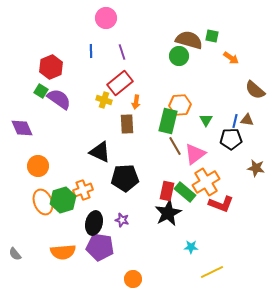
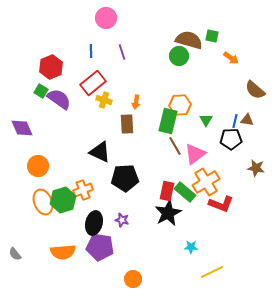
red rectangle at (120, 83): moved 27 px left
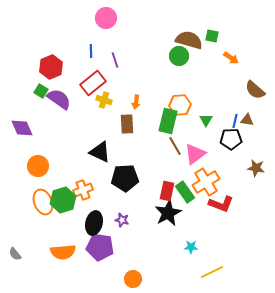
purple line at (122, 52): moved 7 px left, 8 px down
green rectangle at (185, 192): rotated 15 degrees clockwise
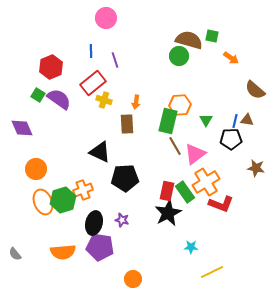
green square at (41, 91): moved 3 px left, 4 px down
orange circle at (38, 166): moved 2 px left, 3 px down
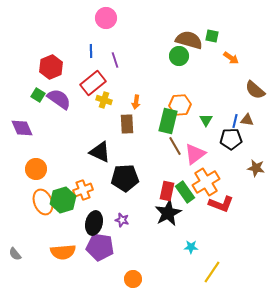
yellow line at (212, 272): rotated 30 degrees counterclockwise
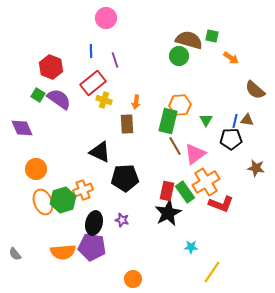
red hexagon at (51, 67): rotated 15 degrees counterclockwise
purple pentagon at (100, 247): moved 8 px left
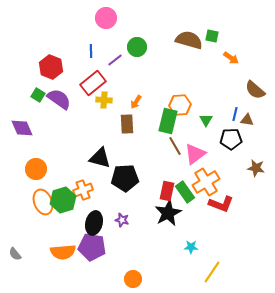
green circle at (179, 56): moved 42 px left, 9 px up
purple line at (115, 60): rotated 70 degrees clockwise
yellow cross at (104, 100): rotated 14 degrees counterclockwise
orange arrow at (136, 102): rotated 24 degrees clockwise
blue line at (235, 121): moved 7 px up
black triangle at (100, 152): moved 6 px down; rotated 10 degrees counterclockwise
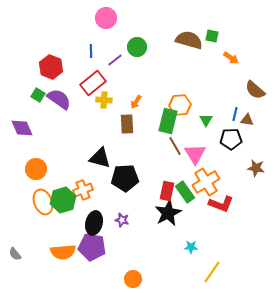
pink triangle at (195, 154): rotated 25 degrees counterclockwise
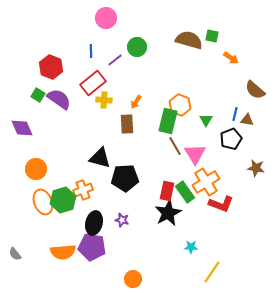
orange hexagon at (180, 105): rotated 25 degrees clockwise
black pentagon at (231, 139): rotated 20 degrees counterclockwise
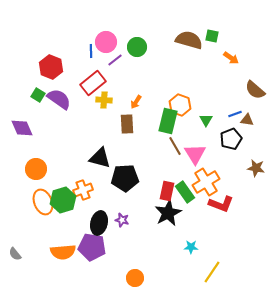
pink circle at (106, 18): moved 24 px down
blue line at (235, 114): rotated 56 degrees clockwise
black ellipse at (94, 223): moved 5 px right
orange circle at (133, 279): moved 2 px right, 1 px up
